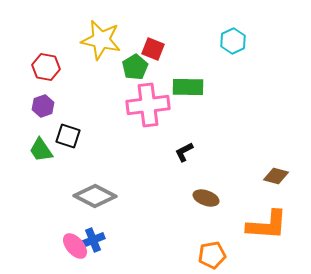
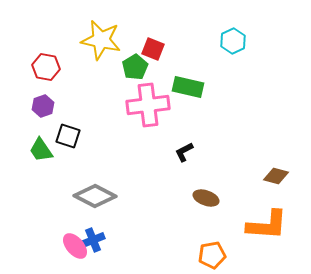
green rectangle: rotated 12 degrees clockwise
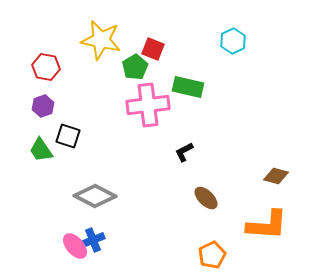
brown ellipse: rotated 25 degrees clockwise
orange pentagon: rotated 16 degrees counterclockwise
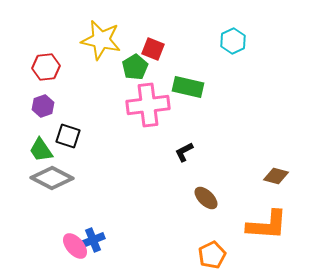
red hexagon: rotated 16 degrees counterclockwise
gray diamond: moved 43 px left, 18 px up
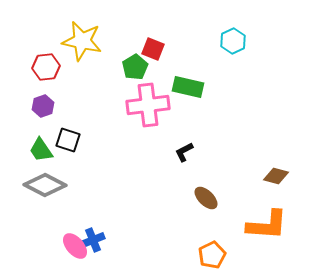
yellow star: moved 19 px left, 1 px down
black square: moved 4 px down
gray diamond: moved 7 px left, 7 px down
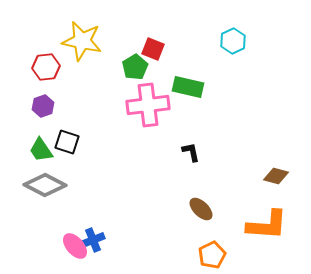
black square: moved 1 px left, 2 px down
black L-shape: moved 7 px right; rotated 105 degrees clockwise
brown ellipse: moved 5 px left, 11 px down
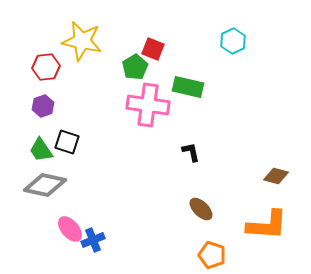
pink cross: rotated 15 degrees clockwise
gray diamond: rotated 15 degrees counterclockwise
pink ellipse: moved 5 px left, 17 px up
orange pentagon: rotated 28 degrees counterclockwise
